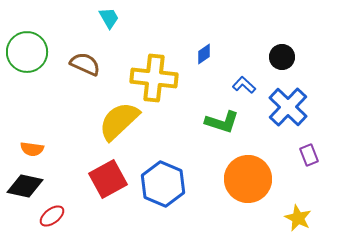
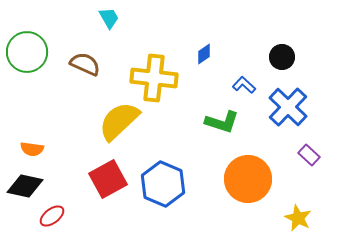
purple rectangle: rotated 25 degrees counterclockwise
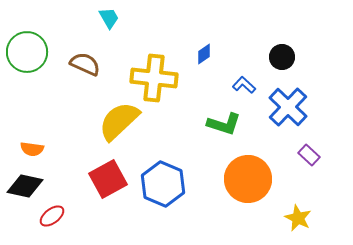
green L-shape: moved 2 px right, 2 px down
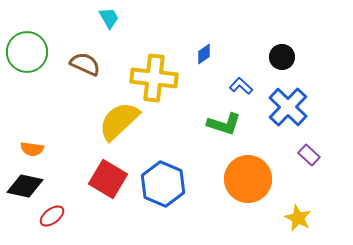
blue L-shape: moved 3 px left, 1 px down
red square: rotated 30 degrees counterclockwise
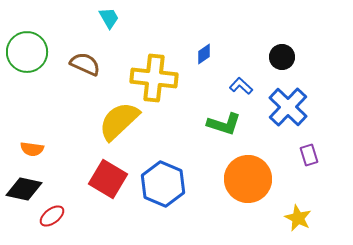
purple rectangle: rotated 30 degrees clockwise
black diamond: moved 1 px left, 3 px down
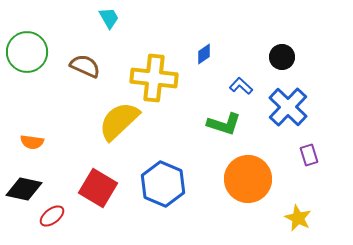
brown semicircle: moved 2 px down
orange semicircle: moved 7 px up
red square: moved 10 px left, 9 px down
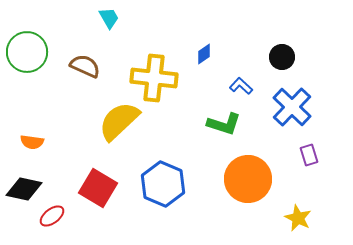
blue cross: moved 4 px right
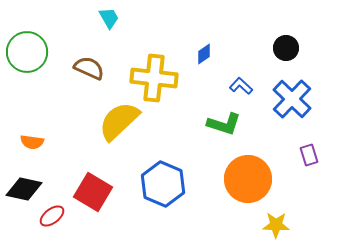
black circle: moved 4 px right, 9 px up
brown semicircle: moved 4 px right, 2 px down
blue cross: moved 8 px up
red square: moved 5 px left, 4 px down
yellow star: moved 22 px left, 7 px down; rotated 24 degrees counterclockwise
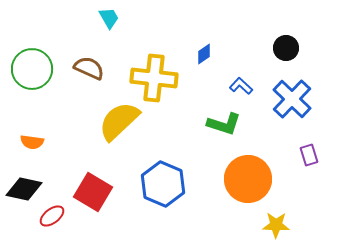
green circle: moved 5 px right, 17 px down
